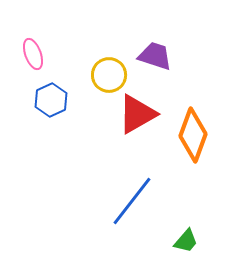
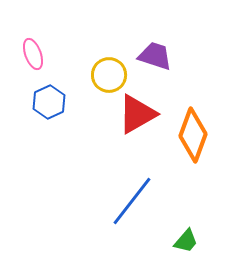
blue hexagon: moved 2 px left, 2 px down
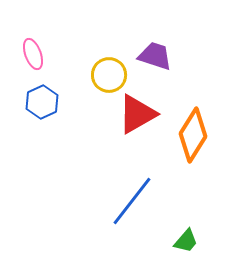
blue hexagon: moved 7 px left
orange diamond: rotated 12 degrees clockwise
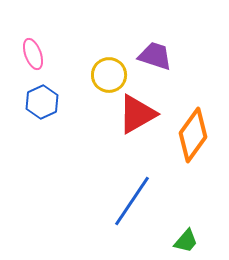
orange diamond: rotated 4 degrees clockwise
blue line: rotated 4 degrees counterclockwise
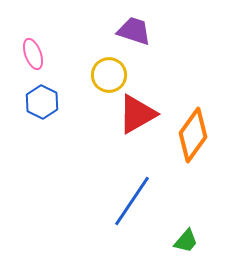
purple trapezoid: moved 21 px left, 25 px up
blue hexagon: rotated 8 degrees counterclockwise
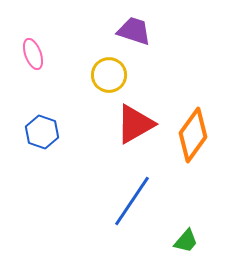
blue hexagon: moved 30 px down; rotated 8 degrees counterclockwise
red triangle: moved 2 px left, 10 px down
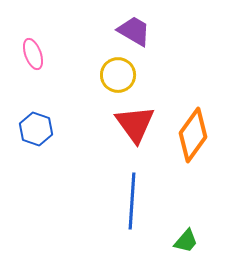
purple trapezoid: rotated 12 degrees clockwise
yellow circle: moved 9 px right
red triangle: rotated 36 degrees counterclockwise
blue hexagon: moved 6 px left, 3 px up
blue line: rotated 30 degrees counterclockwise
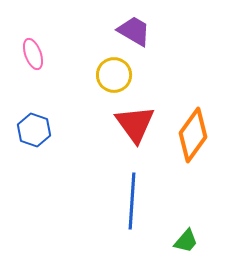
yellow circle: moved 4 px left
blue hexagon: moved 2 px left, 1 px down
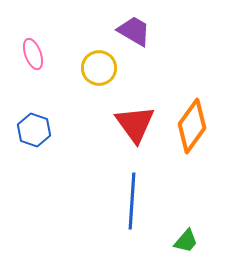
yellow circle: moved 15 px left, 7 px up
orange diamond: moved 1 px left, 9 px up
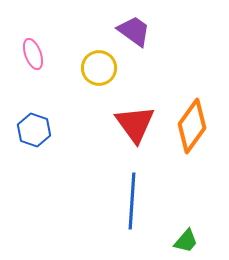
purple trapezoid: rotated 6 degrees clockwise
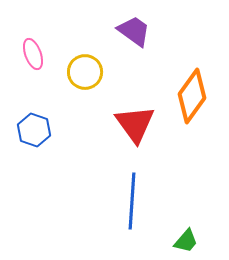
yellow circle: moved 14 px left, 4 px down
orange diamond: moved 30 px up
